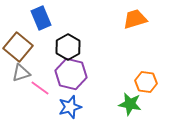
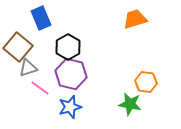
gray triangle: moved 7 px right, 5 px up
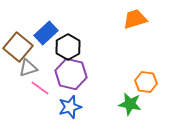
blue rectangle: moved 5 px right, 15 px down; rotated 70 degrees clockwise
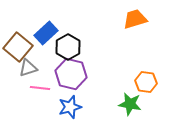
pink line: rotated 30 degrees counterclockwise
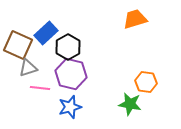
brown square: moved 2 px up; rotated 16 degrees counterclockwise
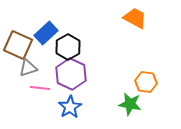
orange trapezoid: moved 1 px up; rotated 45 degrees clockwise
purple hexagon: rotated 12 degrees clockwise
blue star: rotated 15 degrees counterclockwise
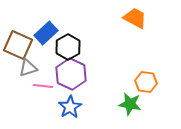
pink line: moved 3 px right, 2 px up
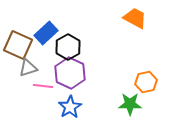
purple hexagon: moved 1 px left, 1 px up
orange hexagon: rotated 20 degrees counterclockwise
green star: rotated 10 degrees counterclockwise
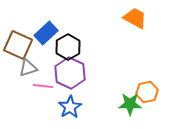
orange hexagon: moved 1 px right, 10 px down
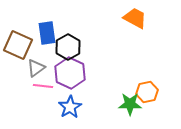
blue rectangle: moved 1 px right; rotated 55 degrees counterclockwise
gray triangle: moved 8 px right; rotated 18 degrees counterclockwise
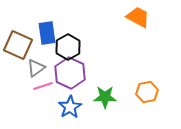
orange trapezoid: moved 3 px right, 1 px up
pink line: rotated 24 degrees counterclockwise
green star: moved 25 px left, 7 px up
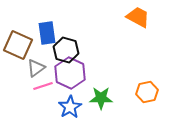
black hexagon: moved 2 px left, 3 px down; rotated 15 degrees counterclockwise
green star: moved 4 px left, 1 px down
